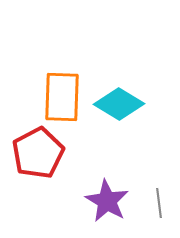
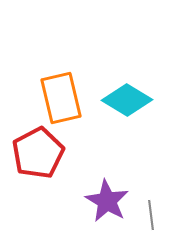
orange rectangle: moved 1 px left, 1 px down; rotated 15 degrees counterclockwise
cyan diamond: moved 8 px right, 4 px up
gray line: moved 8 px left, 12 px down
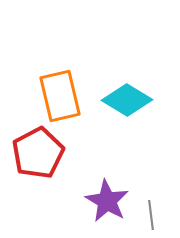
orange rectangle: moved 1 px left, 2 px up
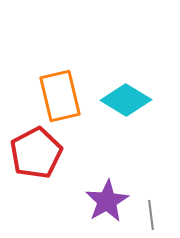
cyan diamond: moved 1 px left
red pentagon: moved 2 px left
purple star: rotated 12 degrees clockwise
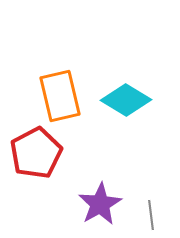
purple star: moved 7 px left, 3 px down
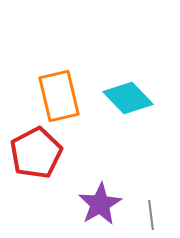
orange rectangle: moved 1 px left
cyan diamond: moved 2 px right, 2 px up; rotated 15 degrees clockwise
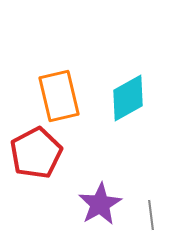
cyan diamond: rotated 75 degrees counterclockwise
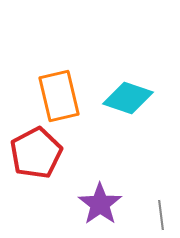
cyan diamond: rotated 48 degrees clockwise
purple star: rotated 6 degrees counterclockwise
gray line: moved 10 px right
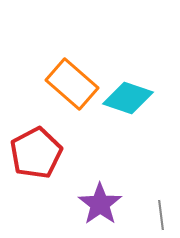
orange rectangle: moved 13 px right, 12 px up; rotated 36 degrees counterclockwise
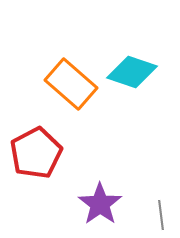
orange rectangle: moved 1 px left
cyan diamond: moved 4 px right, 26 px up
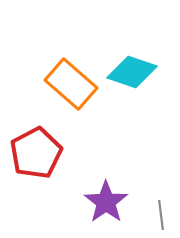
purple star: moved 6 px right, 2 px up
